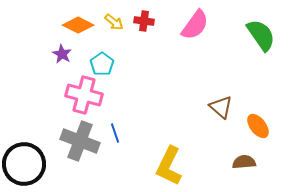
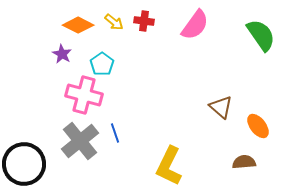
gray cross: rotated 30 degrees clockwise
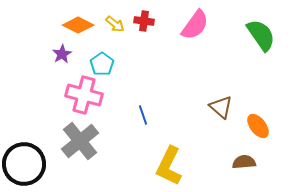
yellow arrow: moved 1 px right, 2 px down
purple star: rotated 12 degrees clockwise
blue line: moved 28 px right, 18 px up
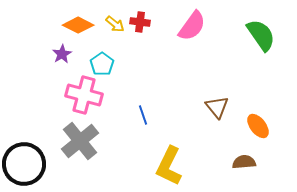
red cross: moved 4 px left, 1 px down
pink semicircle: moved 3 px left, 1 px down
brown triangle: moved 4 px left; rotated 10 degrees clockwise
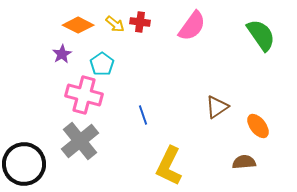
brown triangle: rotated 35 degrees clockwise
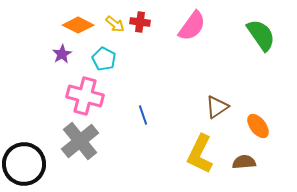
cyan pentagon: moved 2 px right, 5 px up; rotated 10 degrees counterclockwise
pink cross: moved 1 px right, 1 px down
yellow L-shape: moved 31 px right, 12 px up
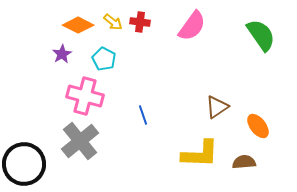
yellow arrow: moved 2 px left, 2 px up
yellow L-shape: rotated 114 degrees counterclockwise
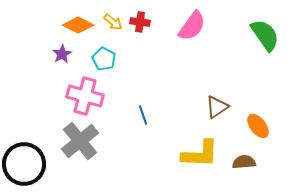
green semicircle: moved 4 px right
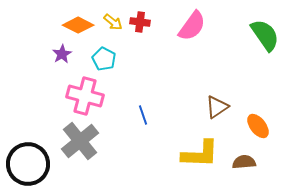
black circle: moved 4 px right
